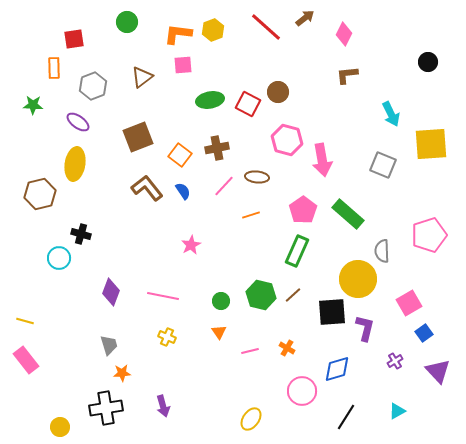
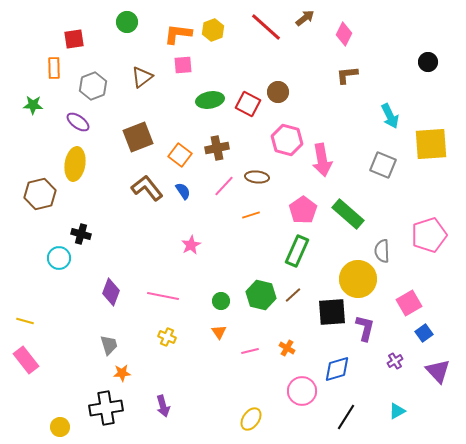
cyan arrow at (391, 114): moved 1 px left, 2 px down
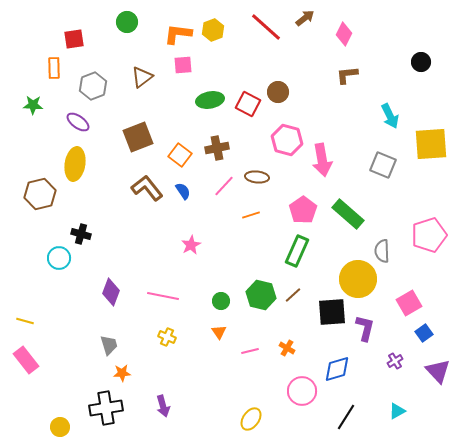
black circle at (428, 62): moved 7 px left
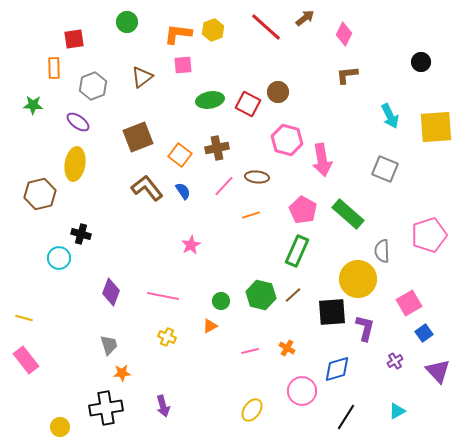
yellow square at (431, 144): moved 5 px right, 17 px up
gray square at (383, 165): moved 2 px right, 4 px down
pink pentagon at (303, 210): rotated 8 degrees counterclockwise
yellow line at (25, 321): moved 1 px left, 3 px up
orange triangle at (219, 332): moved 9 px left, 6 px up; rotated 35 degrees clockwise
yellow ellipse at (251, 419): moved 1 px right, 9 px up
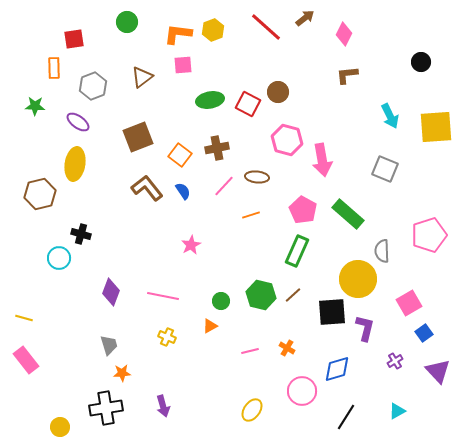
green star at (33, 105): moved 2 px right, 1 px down
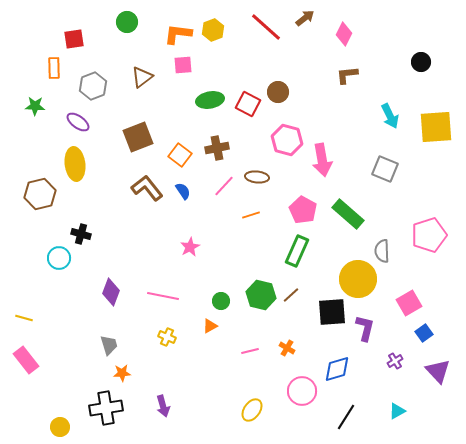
yellow ellipse at (75, 164): rotated 16 degrees counterclockwise
pink star at (191, 245): moved 1 px left, 2 px down
brown line at (293, 295): moved 2 px left
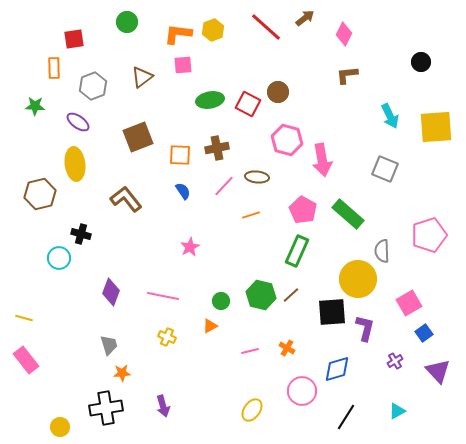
orange square at (180, 155): rotated 35 degrees counterclockwise
brown L-shape at (147, 188): moved 21 px left, 11 px down
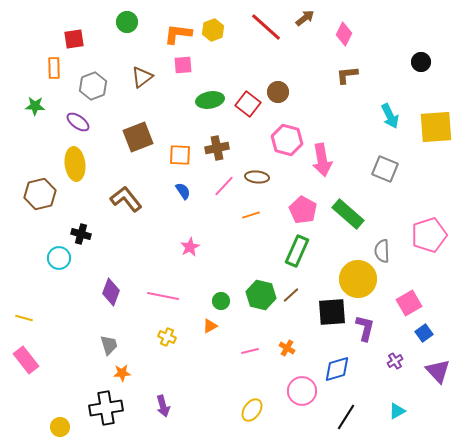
red square at (248, 104): rotated 10 degrees clockwise
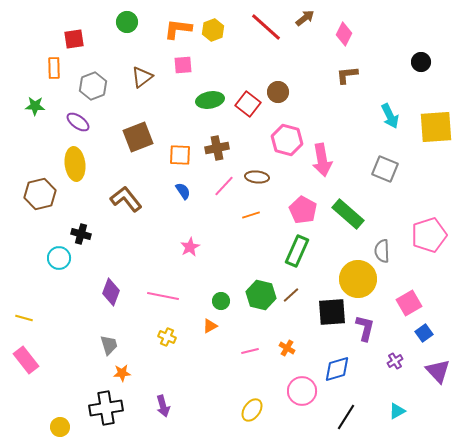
orange L-shape at (178, 34): moved 5 px up
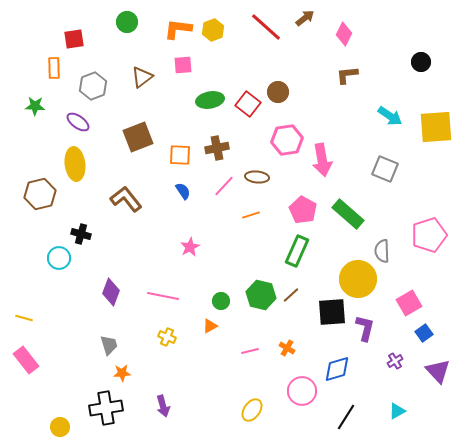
cyan arrow at (390, 116): rotated 30 degrees counterclockwise
pink hexagon at (287, 140): rotated 24 degrees counterclockwise
